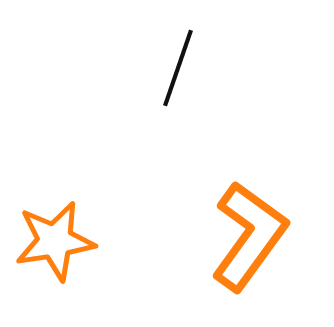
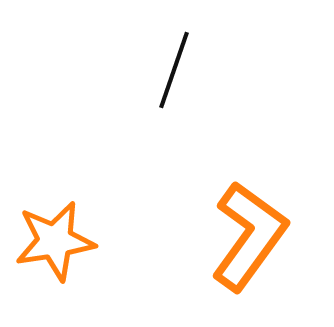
black line: moved 4 px left, 2 px down
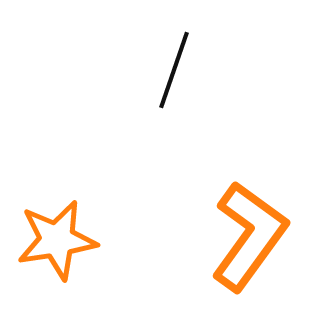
orange star: moved 2 px right, 1 px up
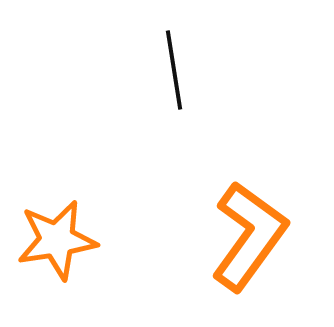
black line: rotated 28 degrees counterclockwise
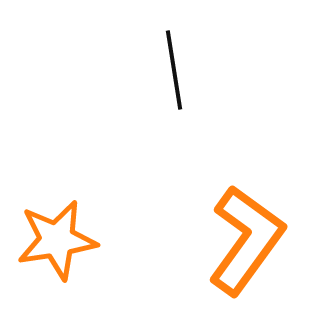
orange L-shape: moved 3 px left, 4 px down
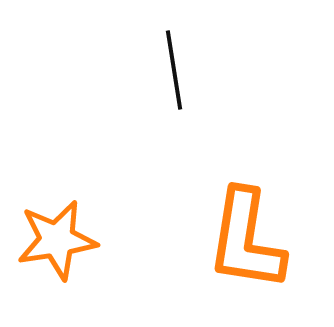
orange L-shape: rotated 153 degrees clockwise
